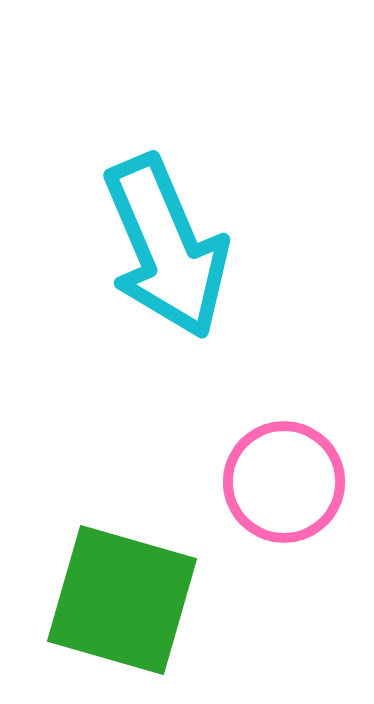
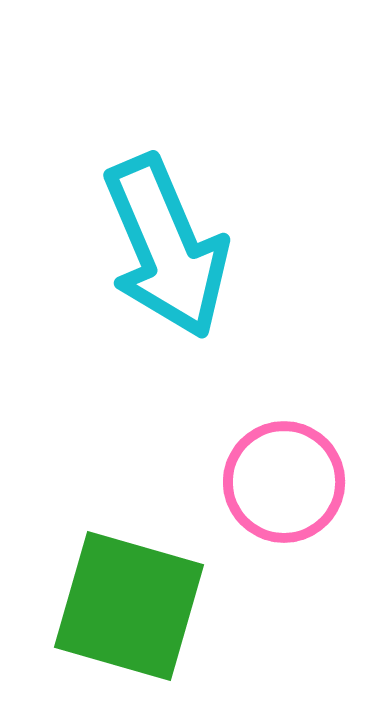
green square: moved 7 px right, 6 px down
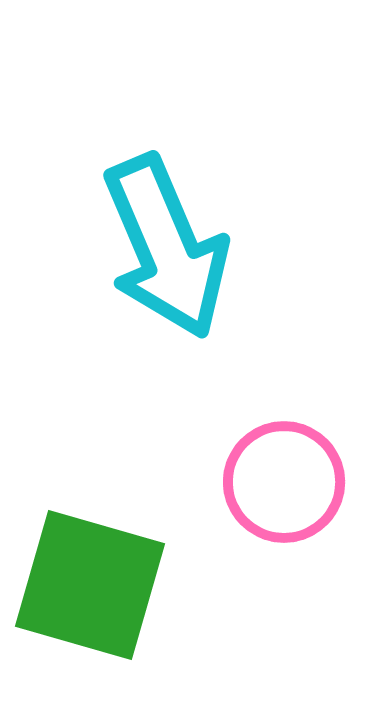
green square: moved 39 px left, 21 px up
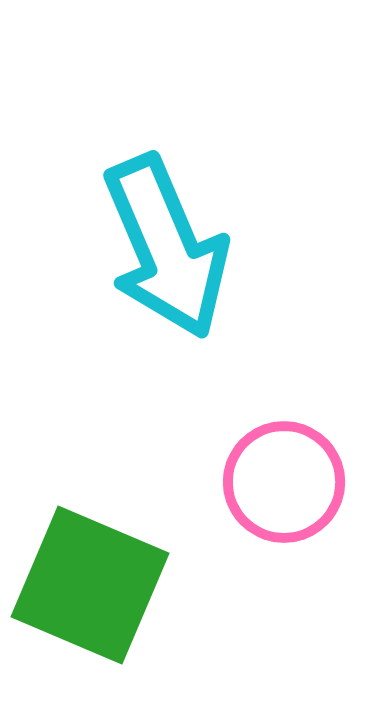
green square: rotated 7 degrees clockwise
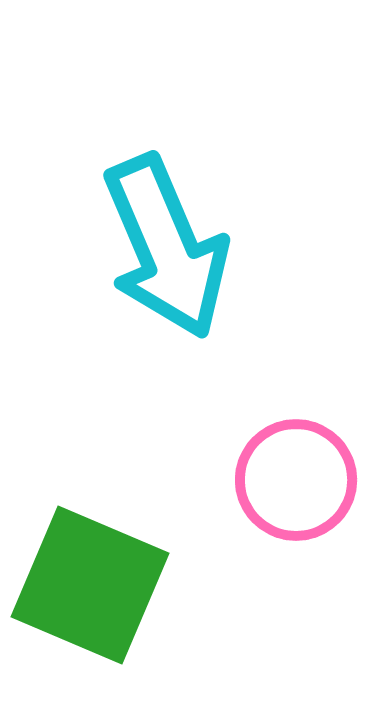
pink circle: moved 12 px right, 2 px up
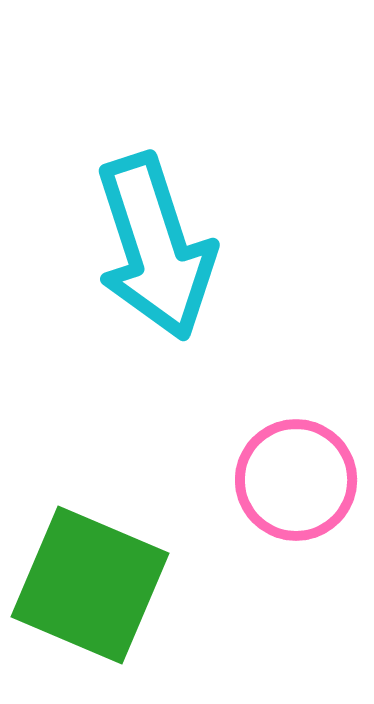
cyan arrow: moved 11 px left; rotated 5 degrees clockwise
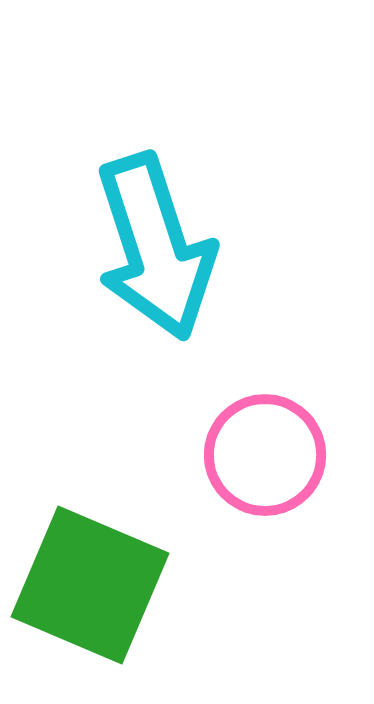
pink circle: moved 31 px left, 25 px up
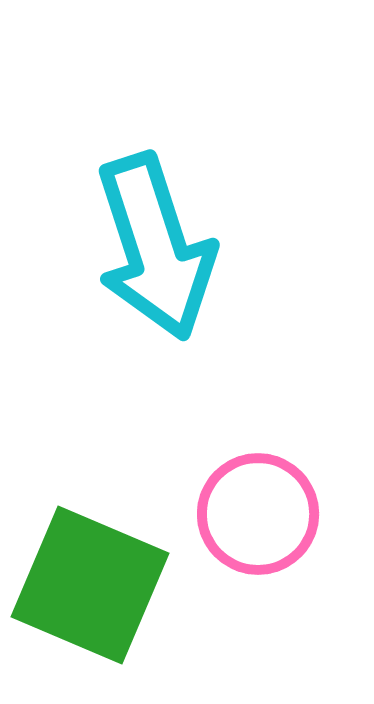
pink circle: moved 7 px left, 59 px down
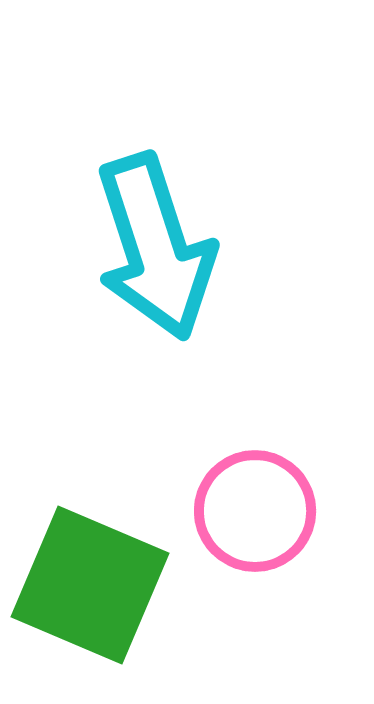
pink circle: moved 3 px left, 3 px up
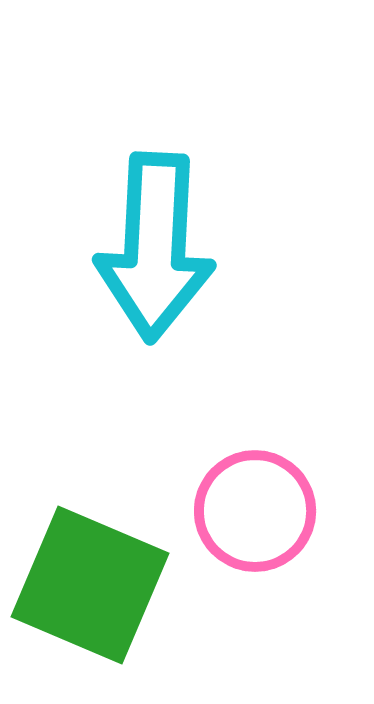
cyan arrow: rotated 21 degrees clockwise
